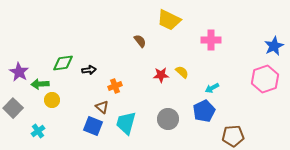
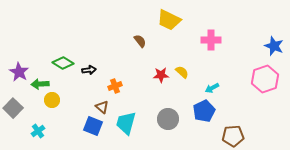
blue star: rotated 24 degrees counterclockwise
green diamond: rotated 40 degrees clockwise
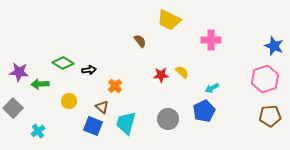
purple star: rotated 24 degrees counterclockwise
orange cross: rotated 24 degrees counterclockwise
yellow circle: moved 17 px right, 1 px down
brown pentagon: moved 37 px right, 20 px up
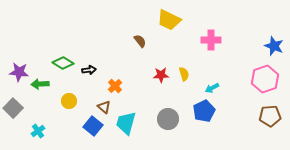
yellow semicircle: moved 2 px right, 2 px down; rotated 32 degrees clockwise
brown triangle: moved 2 px right
blue square: rotated 18 degrees clockwise
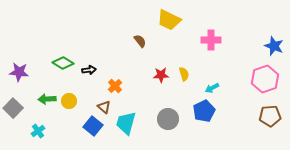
green arrow: moved 7 px right, 15 px down
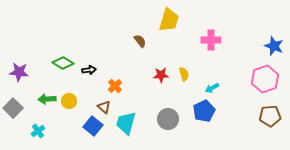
yellow trapezoid: rotated 100 degrees counterclockwise
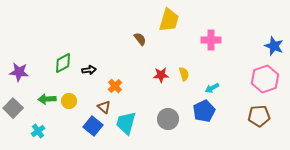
brown semicircle: moved 2 px up
green diamond: rotated 60 degrees counterclockwise
brown pentagon: moved 11 px left
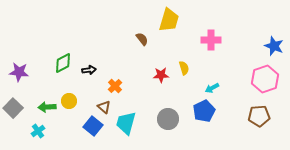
brown semicircle: moved 2 px right
yellow semicircle: moved 6 px up
green arrow: moved 8 px down
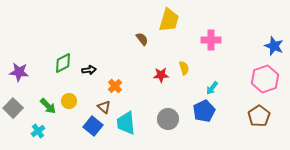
cyan arrow: rotated 24 degrees counterclockwise
green arrow: moved 1 px right, 1 px up; rotated 132 degrees counterclockwise
brown pentagon: rotated 30 degrees counterclockwise
cyan trapezoid: rotated 20 degrees counterclockwise
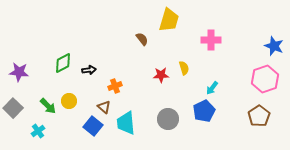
orange cross: rotated 24 degrees clockwise
